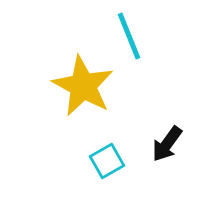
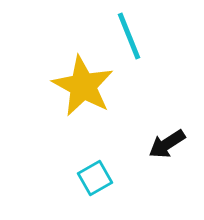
black arrow: rotated 21 degrees clockwise
cyan square: moved 12 px left, 17 px down
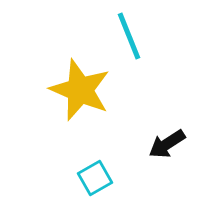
yellow star: moved 3 px left, 4 px down; rotated 6 degrees counterclockwise
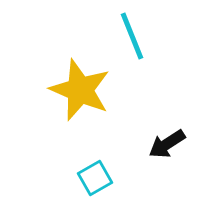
cyan line: moved 3 px right
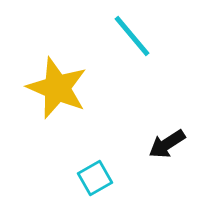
cyan line: rotated 18 degrees counterclockwise
yellow star: moved 23 px left, 2 px up
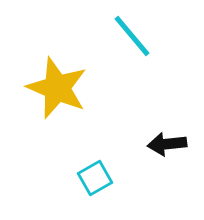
black arrow: rotated 27 degrees clockwise
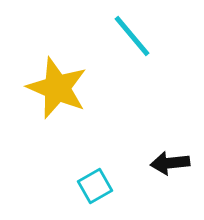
black arrow: moved 3 px right, 19 px down
cyan square: moved 8 px down
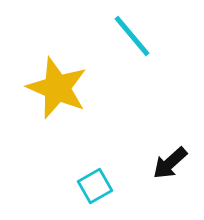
black arrow: rotated 36 degrees counterclockwise
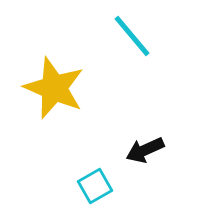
yellow star: moved 3 px left
black arrow: moved 25 px left, 13 px up; rotated 18 degrees clockwise
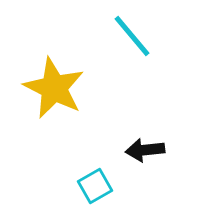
yellow star: rotated 4 degrees clockwise
black arrow: rotated 18 degrees clockwise
